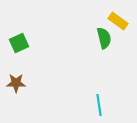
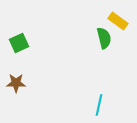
cyan line: rotated 20 degrees clockwise
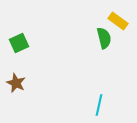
brown star: rotated 24 degrees clockwise
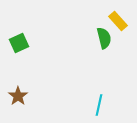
yellow rectangle: rotated 12 degrees clockwise
brown star: moved 2 px right, 13 px down; rotated 12 degrees clockwise
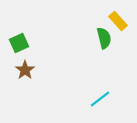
brown star: moved 7 px right, 26 px up
cyan line: moved 1 px right, 6 px up; rotated 40 degrees clockwise
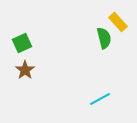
yellow rectangle: moved 1 px down
green square: moved 3 px right
cyan line: rotated 10 degrees clockwise
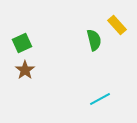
yellow rectangle: moved 1 px left, 3 px down
green semicircle: moved 10 px left, 2 px down
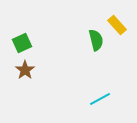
green semicircle: moved 2 px right
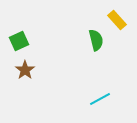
yellow rectangle: moved 5 px up
green square: moved 3 px left, 2 px up
